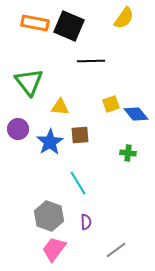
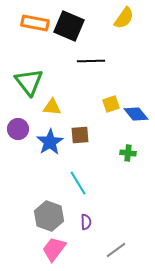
yellow triangle: moved 8 px left
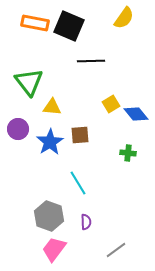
yellow square: rotated 12 degrees counterclockwise
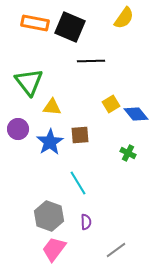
black square: moved 1 px right, 1 px down
green cross: rotated 21 degrees clockwise
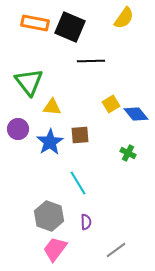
pink trapezoid: moved 1 px right
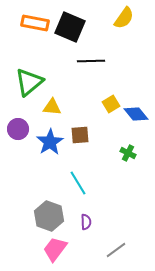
green triangle: rotated 28 degrees clockwise
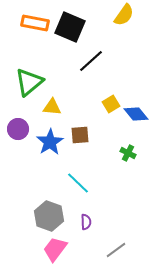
yellow semicircle: moved 3 px up
black line: rotated 40 degrees counterclockwise
cyan line: rotated 15 degrees counterclockwise
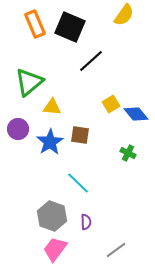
orange rectangle: moved 1 px down; rotated 56 degrees clockwise
brown square: rotated 12 degrees clockwise
gray hexagon: moved 3 px right
